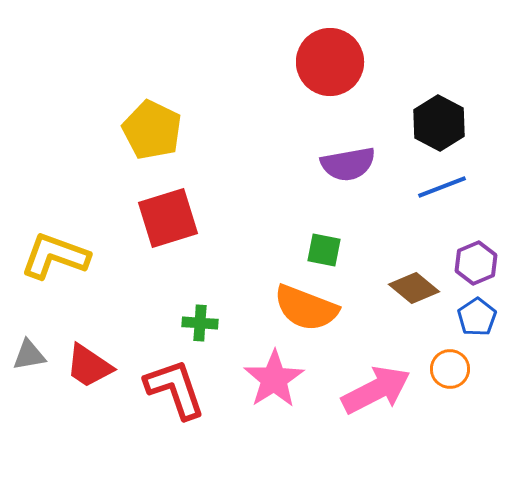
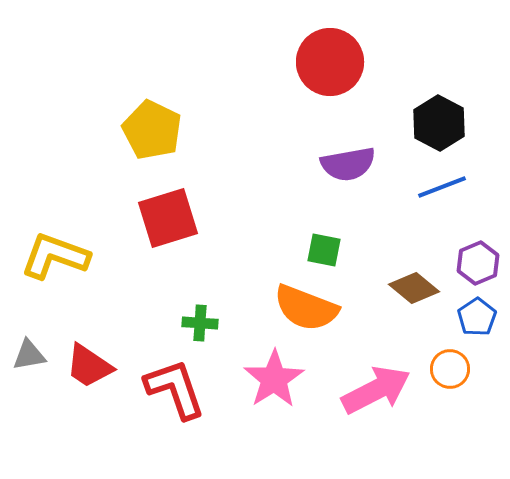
purple hexagon: moved 2 px right
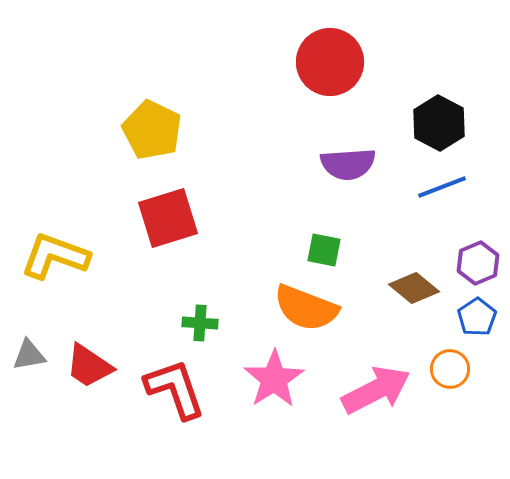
purple semicircle: rotated 6 degrees clockwise
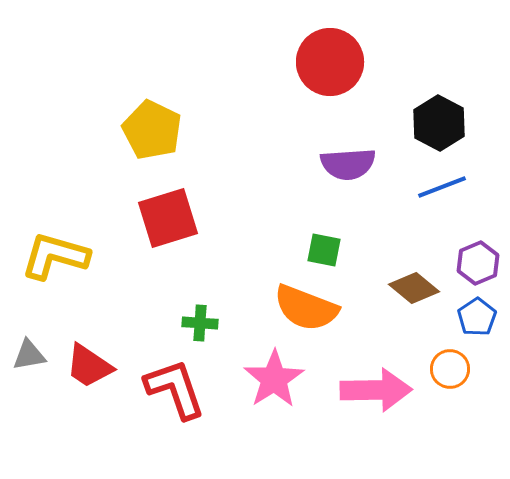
yellow L-shape: rotated 4 degrees counterclockwise
pink arrow: rotated 26 degrees clockwise
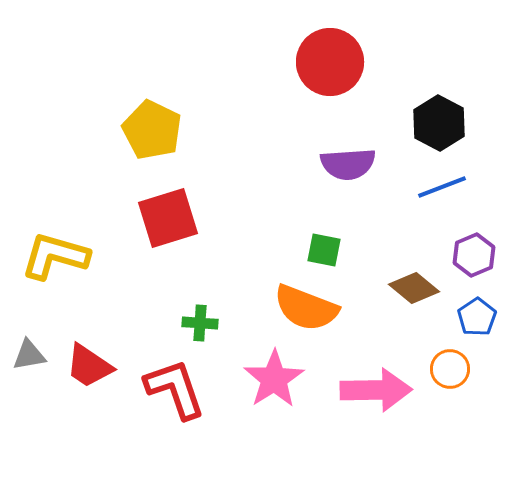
purple hexagon: moved 4 px left, 8 px up
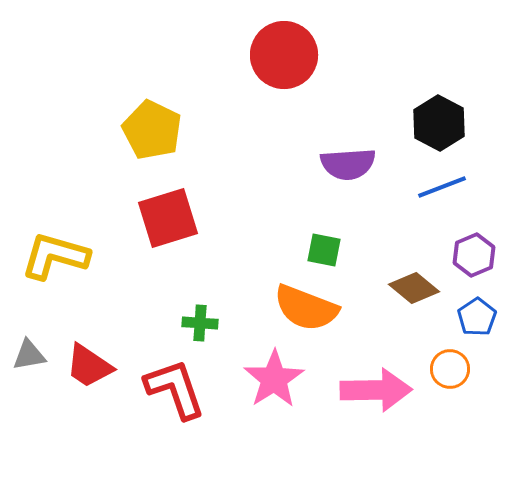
red circle: moved 46 px left, 7 px up
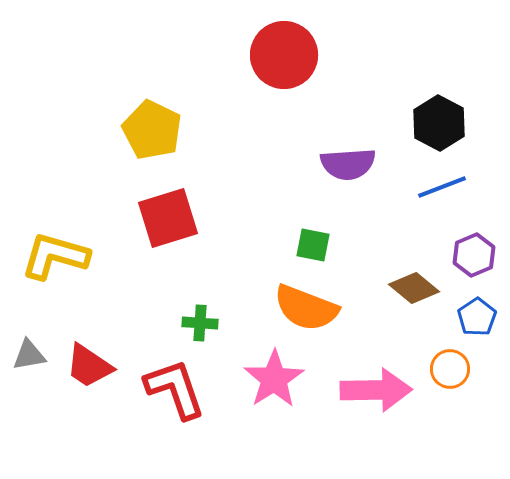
green square: moved 11 px left, 5 px up
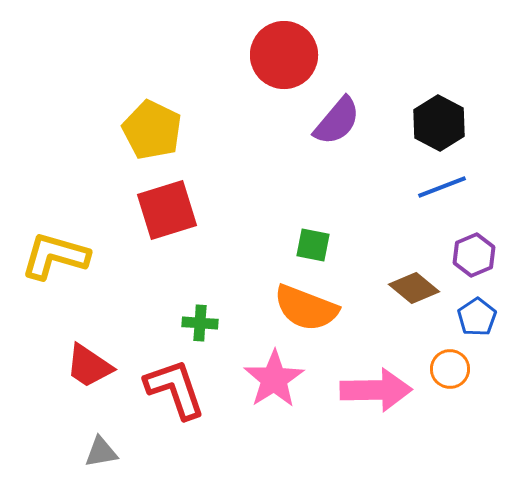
purple semicircle: moved 11 px left, 43 px up; rotated 46 degrees counterclockwise
red square: moved 1 px left, 8 px up
gray triangle: moved 72 px right, 97 px down
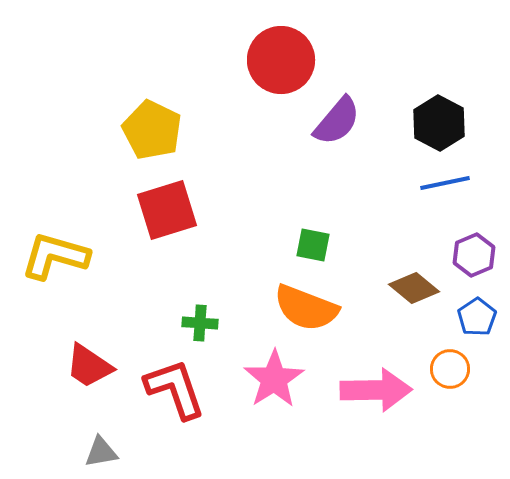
red circle: moved 3 px left, 5 px down
blue line: moved 3 px right, 4 px up; rotated 9 degrees clockwise
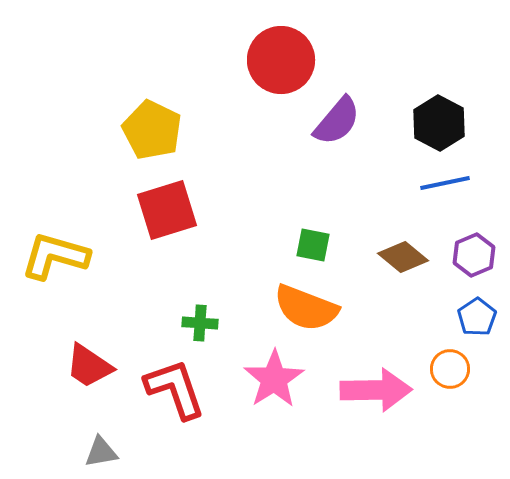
brown diamond: moved 11 px left, 31 px up
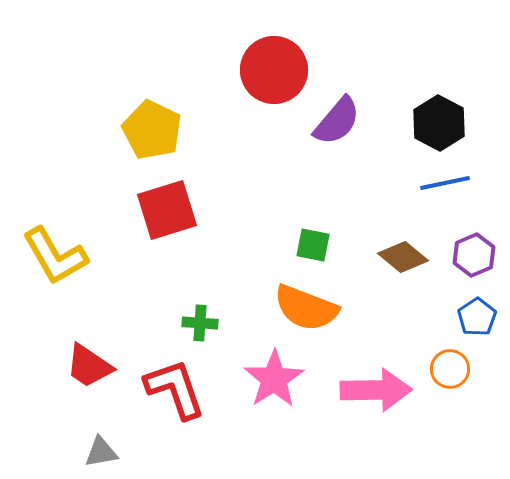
red circle: moved 7 px left, 10 px down
yellow L-shape: rotated 136 degrees counterclockwise
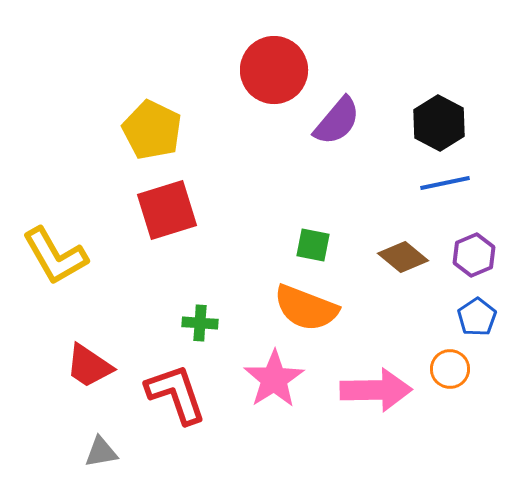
red L-shape: moved 1 px right, 5 px down
